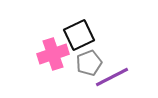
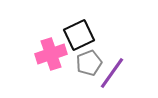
pink cross: moved 2 px left
purple line: moved 4 px up; rotated 28 degrees counterclockwise
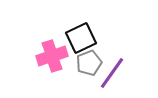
black square: moved 2 px right, 3 px down
pink cross: moved 1 px right, 2 px down
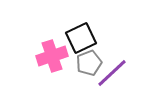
purple line: rotated 12 degrees clockwise
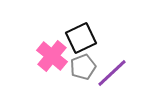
pink cross: rotated 32 degrees counterclockwise
gray pentagon: moved 6 px left, 4 px down
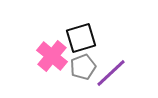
black square: rotated 8 degrees clockwise
purple line: moved 1 px left
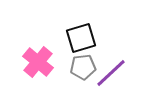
pink cross: moved 14 px left, 6 px down
gray pentagon: rotated 15 degrees clockwise
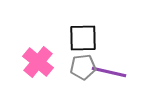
black square: moved 2 px right; rotated 16 degrees clockwise
purple line: moved 2 px left, 1 px up; rotated 56 degrees clockwise
